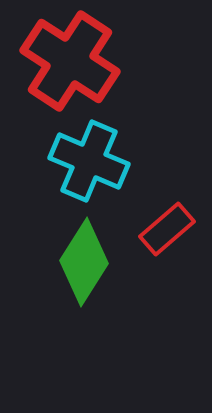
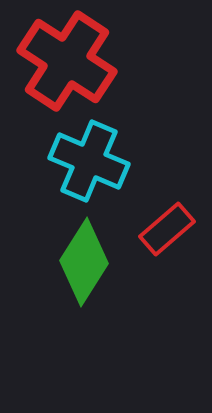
red cross: moved 3 px left
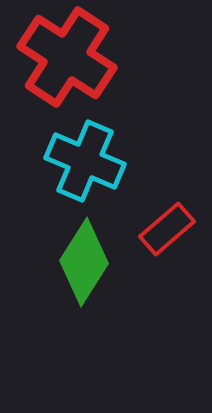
red cross: moved 4 px up
cyan cross: moved 4 px left
